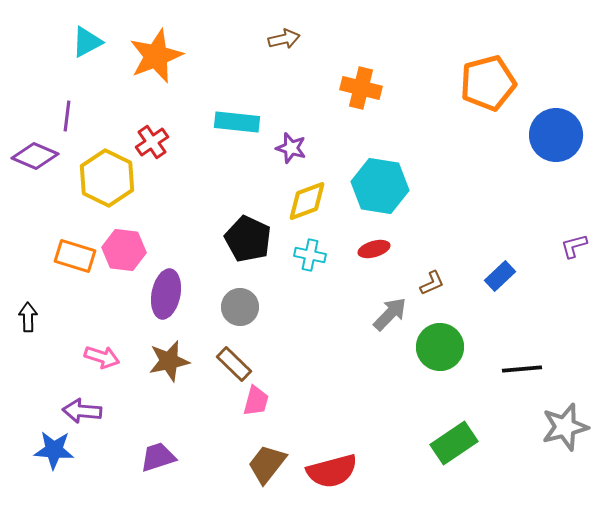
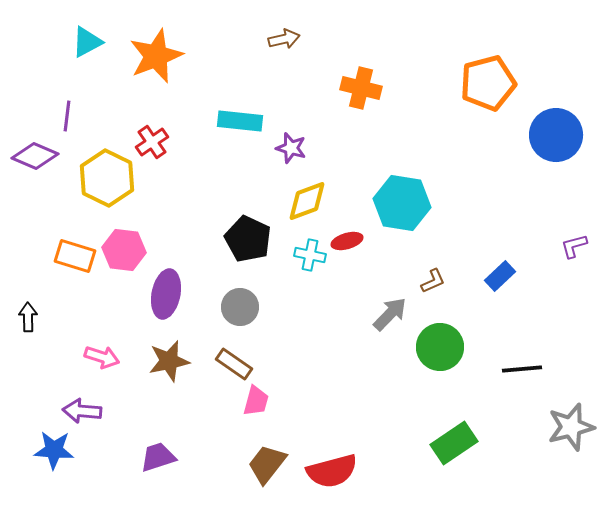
cyan rectangle: moved 3 px right, 1 px up
cyan hexagon: moved 22 px right, 17 px down
red ellipse: moved 27 px left, 8 px up
brown L-shape: moved 1 px right, 2 px up
brown rectangle: rotated 9 degrees counterclockwise
gray star: moved 6 px right
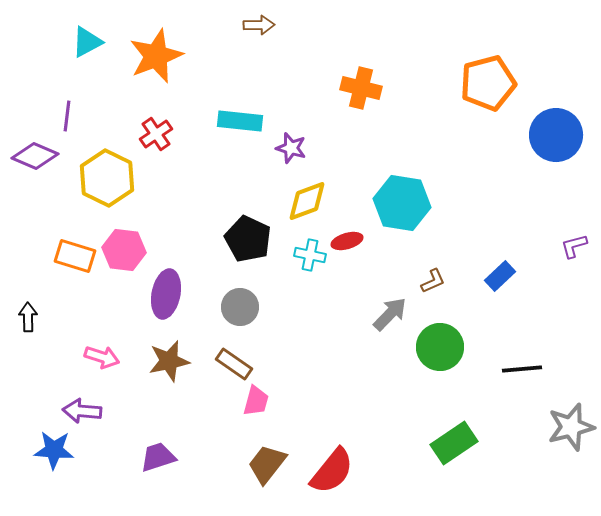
brown arrow: moved 25 px left, 14 px up; rotated 12 degrees clockwise
red cross: moved 4 px right, 8 px up
red semicircle: rotated 36 degrees counterclockwise
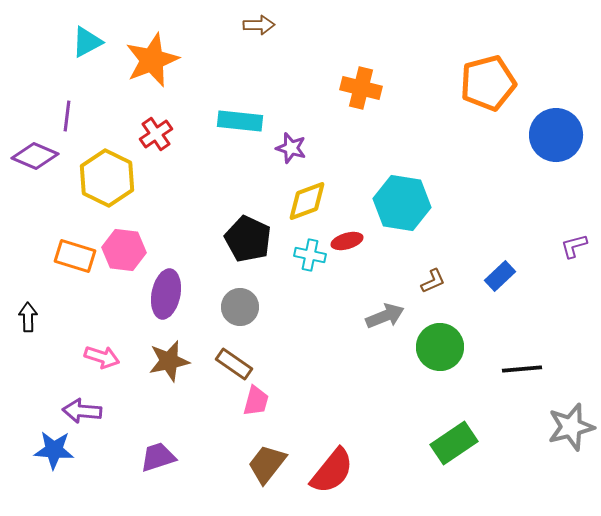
orange star: moved 4 px left, 4 px down
gray arrow: moved 5 px left, 2 px down; rotated 24 degrees clockwise
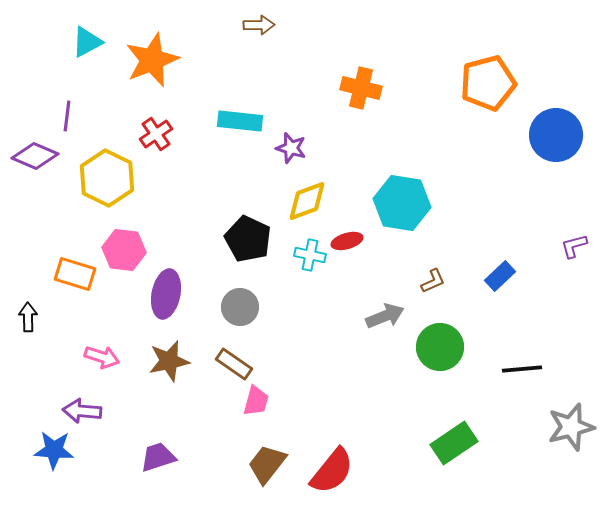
orange rectangle: moved 18 px down
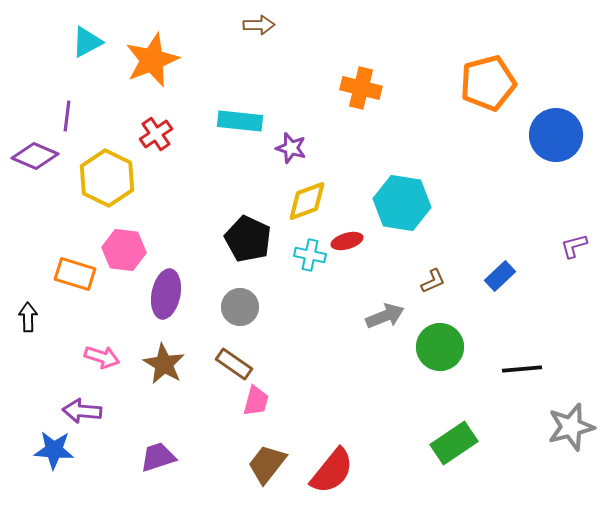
brown star: moved 5 px left, 3 px down; rotated 30 degrees counterclockwise
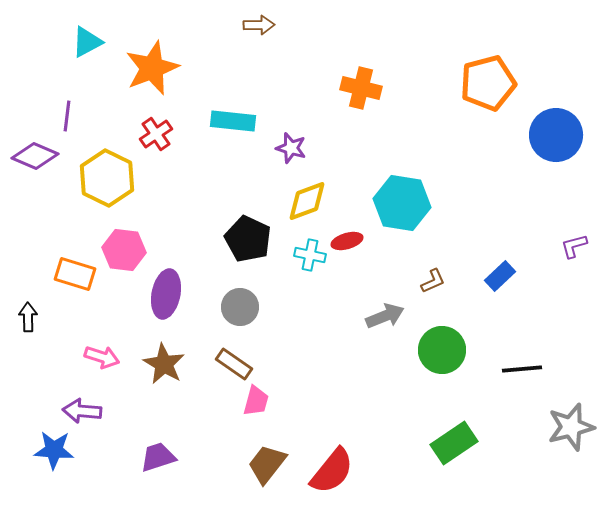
orange star: moved 8 px down
cyan rectangle: moved 7 px left
green circle: moved 2 px right, 3 px down
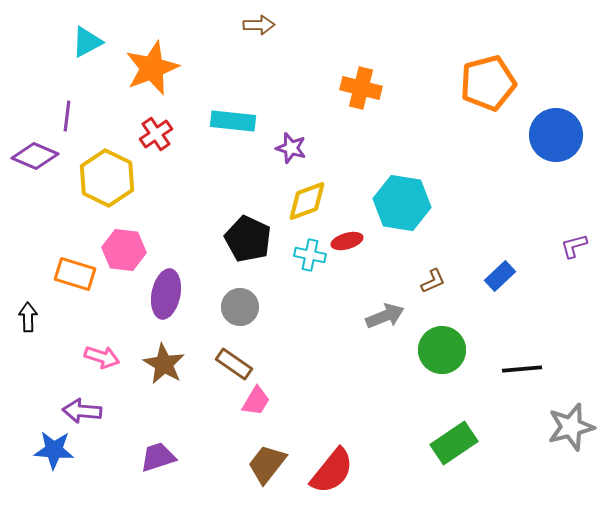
pink trapezoid: rotated 16 degrees clockwise
